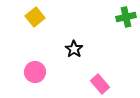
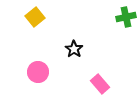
pink circle: moved 3 px right
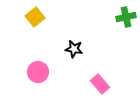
black star: rotated 24 degrees counterclockwise
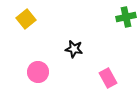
yellow square: moved 9 px left, 2 px down
pink rectangle: moved 8 px right, 6 px up; rotated 12 degrees clockwise
